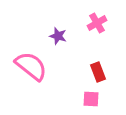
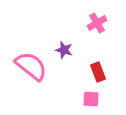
purple star: moved 6 px right, 14 px down
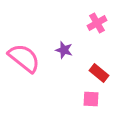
pink semicircle: moved 7 px left, 8 px up
red rectangle: moved 1 px right, 1 px down; rotated 30 degrees counterclockwise
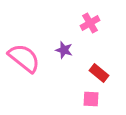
pink cross: moved 7 px left
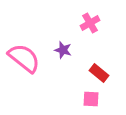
purple star: moved 1 px left
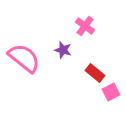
pink cross: moved 5 px left, 3 px down; rotated 24 degrees counterclockwise
red rectangle: moved 4 px left
pink square: moved 20 px right, 7 px up; rotated 30 degrees counterclockwise
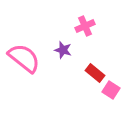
pink cross: rotated 30 degrees clockwise
pink square: moved 2 px up; rotated 30 degrees counterclockwise
